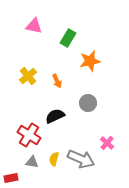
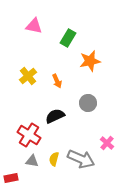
gray triangle: moved 1 px up
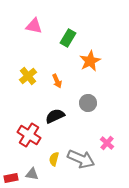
orange star: rotated 15 degrees counterclockwise
gray triangle: moved 13 px down
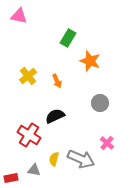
pink triangle: moved 15 px left, 10 px up
orange star: rotated 25 degrees counterclockwise
gray circle: moved 12 px right
gray triangle: moved 2 px right, 4 px up
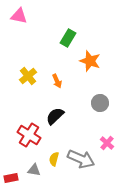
black semicircle: rotated 18 degrees counterclockwise
